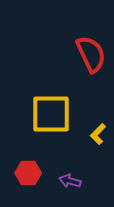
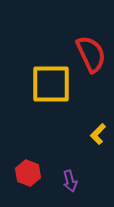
yellow square: moved 30 px up
red hexagon: rotated 20 degrees clockwise
purple arrow: rotated 120 degrees counterclockwise
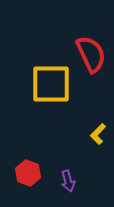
purple arrow: moved 2 px left
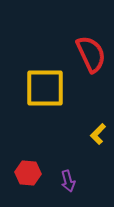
yellow square: moved 6 px left, 4 px down
red hexagon: rotated 15 degrees counterclockwise
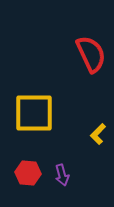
yellow square: moved 11 px left, 25 px down
purple arrow: moved 6 px left, 6 px up
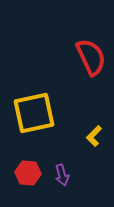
red semicircle: moved 3 px down
yellow square: rotated 12 degrees counterclockwise
yellow L-shape: moved 4 px left, 2 px down
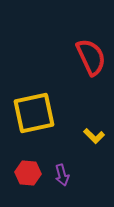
yellow L-shape: rotated 90 degrees counterclockwise
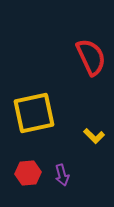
red hexagon: rotated 10 degrees counterclockwise
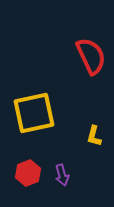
red semicircle: moved 1 px up
yellow L-shape: rotated 60 degrees clockwise
red hexagon: rotated 15 degrees counterclockwise
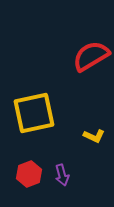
red semicircle: rotated 96 degrees counterclockwise
yellow L-shape: rotated 80 degrees counterclockwise
red hexagon: moved 1 px right, 1 px down
